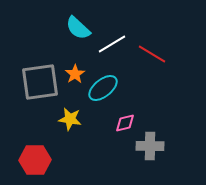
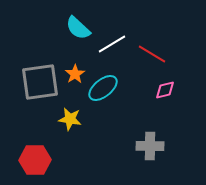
pink diamond: moved 40 px right, 33 px up
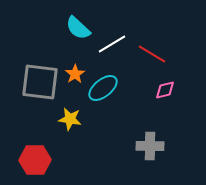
gray square: rotated 15 degrees clockwise
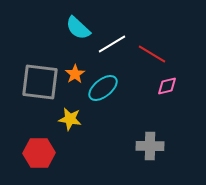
pink diamond: moved 2 px right, 4 px up
red hexagon: moved 4 px right, 7 px up
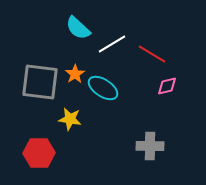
cyan ellipse: rotated 72 degrees clockwise
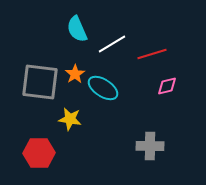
cyan semicircle: moved 1 px left, 1 px down; rotated 24 degrees clockwise
red line: rotated 48 degrees counterclockwise
